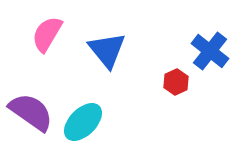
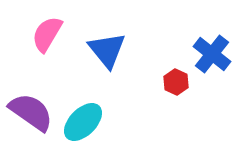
blue cross: moved 2 px right, 3 px down
red hexagon: rotated 10 degrees counterclockwise
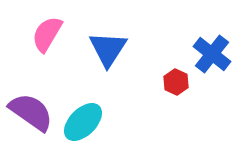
blue triangle: moved 1 px right, 1 px up; rotated 12 degrees clockwise
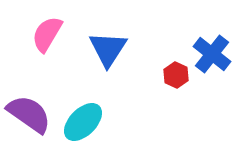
red hexagon: moved 7 px up
purple semicircle: moved 2 px left, 2 px down
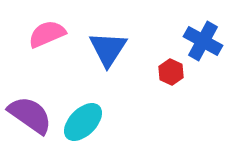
pink semicircle: rotated 36 degrees clockwise
blue cross: moved 9 px left, 13 px up; rotated 9 degrees counterclockwise
red hexagon: moved 5 px left, 3 px up
purple semicircle: moved 1 px right, 1 px down
